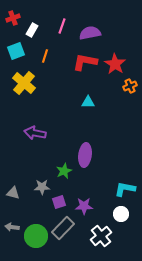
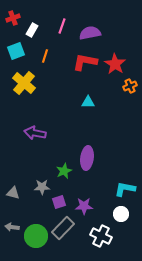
purple ellipse: moved 2 px right, 3 px down
white cross: rotated 25 degrees counterclockwise
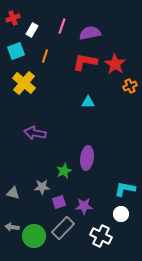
green circle: moved 2 px left
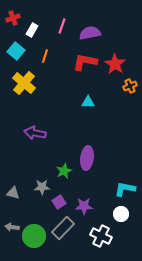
cyan square: rotated 30 degrees counterclockwise
purple square: rotated 16 degrees counterclockwise
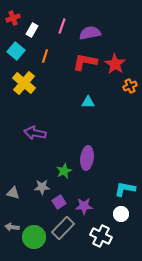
green circle: moved 1 px down
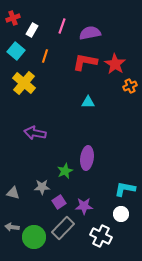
green star: moved 1 px right
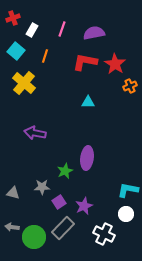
pink line: moved 3 px down
purple semicircle: moved 4 px right
cyan L-shape: moved 3 px right, 1 px down
purple star: rotated 24 degrees counterclockwise
white circle: moved 5 px right
white cross: moved 3 px right, 2 px up
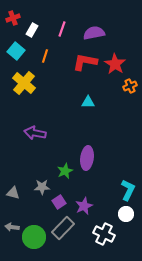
cyan L-shape: rotated 105 degrees clockwise
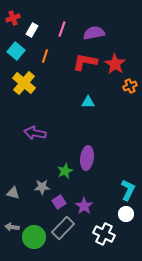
purple star: rotated 12 degrees counterclockwise
